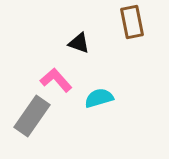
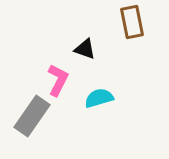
black triangle: moved 6 px right, 6 px down
pink L-shape: moved 2 px right; rotated 68 degrees clockwise
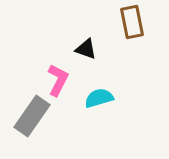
black triangle: moved 1 px right
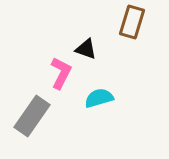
brown rectangle: rotated 28 degrees clockwise
pink L-shape: moved 3 px right, 7 px up
